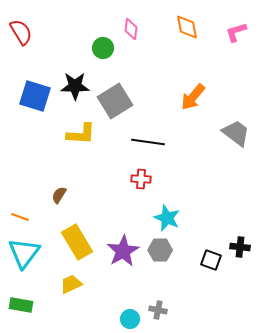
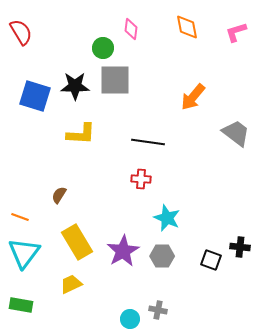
gray square: moved 21 px up; rotated 32 degrees clockwise
gray hexagon: moved 2 px right, 6 px down
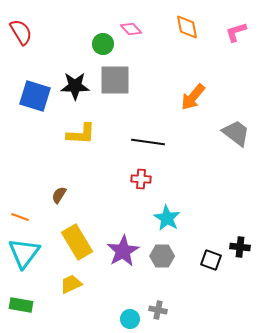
pink diamond: rotated 50 degrees counterclockwise
green circle: moved 4 px up
cyan star: rotated 8 degrees clockwise
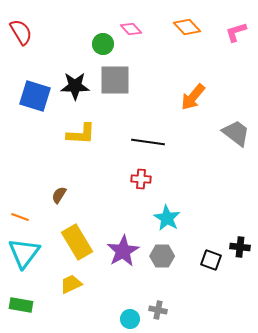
orange diamond: rotated 32 degrees counterclockwise
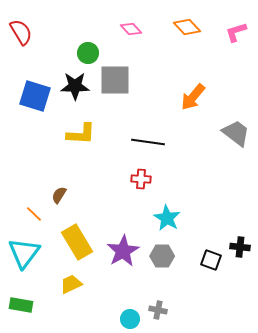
green circle: moved 15 px left, 9 px down
orange line: moved 14 px right, 3 px up; rotated 24 degrees clockwise
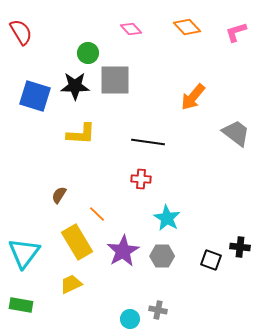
orange line: moved 63 px right
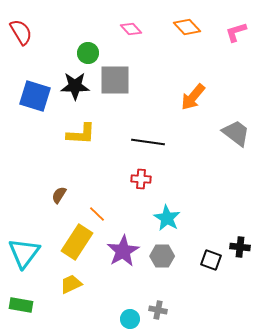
yellow rectangle: rotated 64 degrees clockwise
